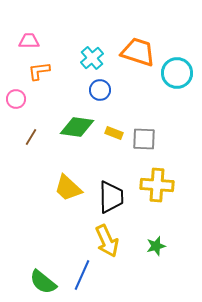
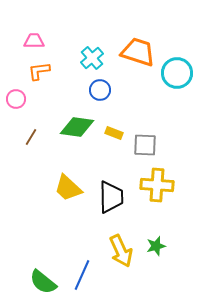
pink trapezoid: moved 5 px right
gray square: moved 1 px right, 6 px down
yellow arrow: moved 14 px right, 10 px down
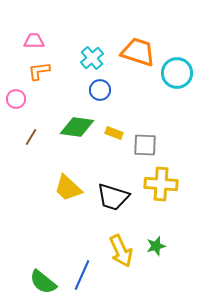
yellow cross: moved 4 px right, 1 px up
black trapezoid: moved 2 px right; rotated 108 degrees clockwise
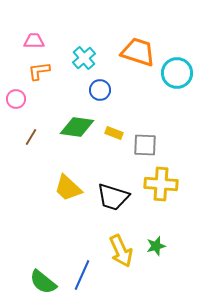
cyan cross: moved 8 px left
